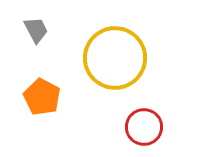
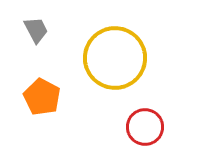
red circle: moved 1 px right
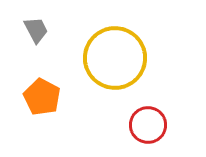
red circle: moved 3 px right, 2 px up
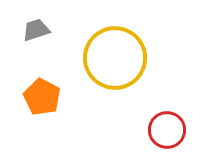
gray trapezoid: rotated 80 degrees counterclockwise
red circle: moved 19 px right, 5 px down
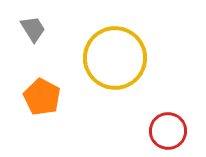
gray trapezoid: moved 3 px left, 1 px up; rotated 76 degrees clockwise
red circle: moved 1 px right, 1 px down
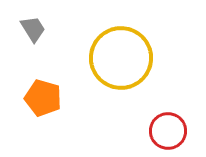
yellow circle: moved 6 px right
orange pentagon: moved 1 px right, 1 px down; rotated 12 degrees counterclockwise
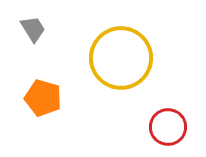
red circle: moved 4 px up
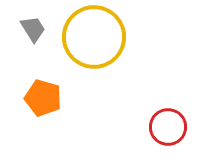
yellow circle: moved 27 px left, 21 px up
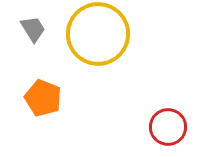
yellow circle: moved 4 px right, 3 px up
orange pentagon: rotated 6 degrees clockwise
